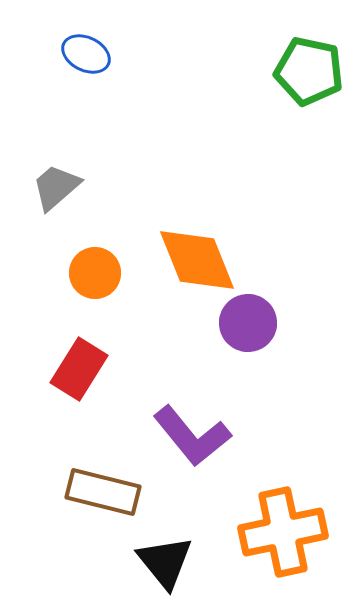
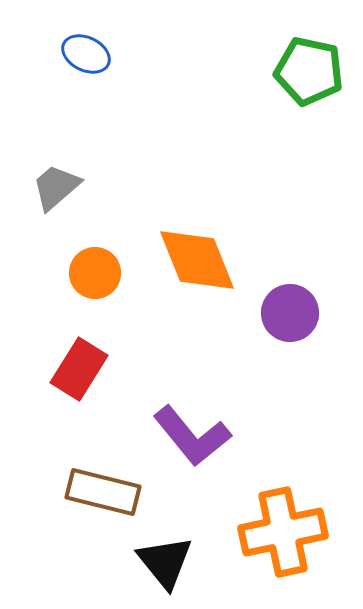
purple circle: moved 42 px right, 10 px up
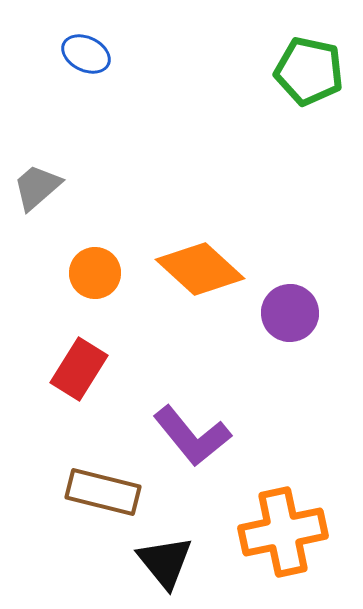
gray trapezoid: moved 19 px left
orange diamond: moved 3 px right, 9 px down; rotated 26 degrees counterclockwise
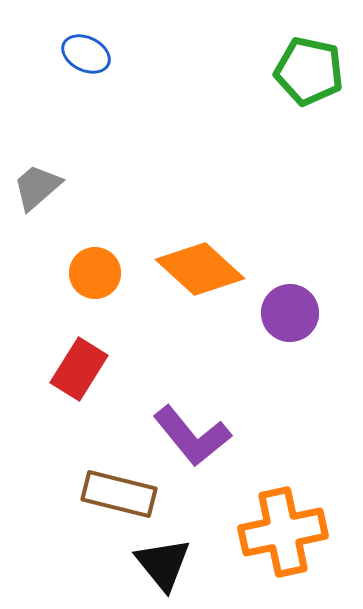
brown rectangle: moved 16 px right, 2 px down
black triangle: moved 2 px left, 2 px down
